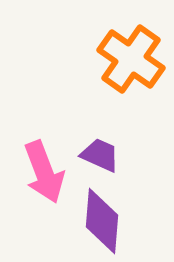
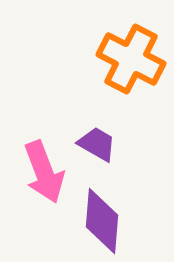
orange cross: rotated 8 degrees counterclockwise
purple trapezoid: moved 3 px left, 11 px up; rotated 6 degrees clockwise
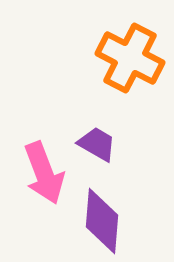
orange cross: moved 1 px left, 1 px up
pink arrow: moved 1 px down
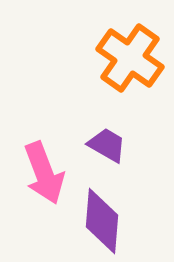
orange cross: rotated 8 degrees clockwise
purple trapezoid: moved 10 px right, 1 px down
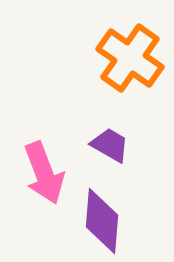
purple trapezoid: moved 3 px right
